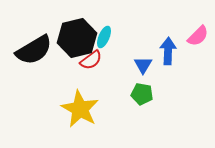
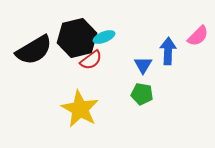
cyan ellipse: rotated 45 degrees clockwise
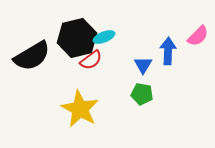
black semicircle: moved 2 px left, 6 px down
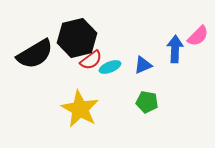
cyan ellipse: moved 6 px right, 30 px down
blue arrow: moved 7 px right, 2 px up
black semicircle: moved 3 px right, 2 px up
blue triangle: rotated 36 degrees clockwise
green pentagon: moved 5 px right, 8 px down
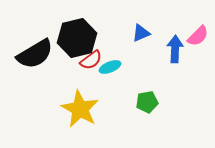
blue triangle: moved 2 px left, 32 px up
green pentagon: rotated 20 degrees counterclockwise
